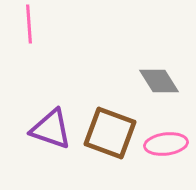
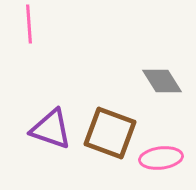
gray diamond: moved 3 px right
pink ellipse: moved 5 px left, 14 px down
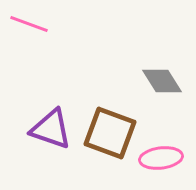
pink line: rotated 66 degrees counterclockwise
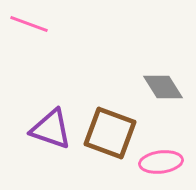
gray diamond: moved 1 px right, 6 px down
pink ellipse: moved 4 px down
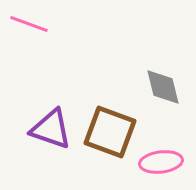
gray diamond: rotated 18 degrees clockwise
brown square: moved 1 px up
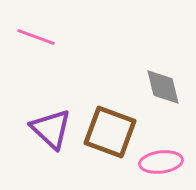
pink line: moved 7 px right, 13 px down
purple triangle: rotated 24 degrees clockwise
